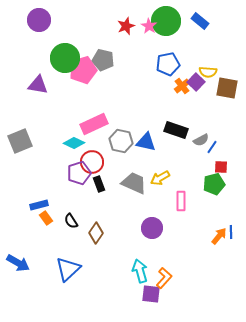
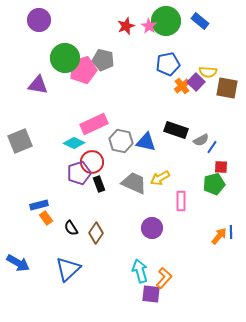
black semicircle at (71, 221): moved 7 px down
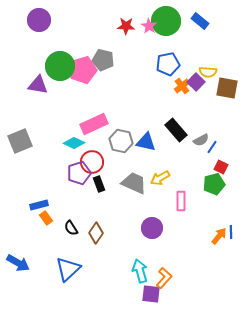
red star at (126, 26): rotated 24 degrees clockwise
green circle at (65, 58): moved 5 px left, 8 px down
black rectangle at (176, 130): rotated 30 degrees clockwise
red square at (221, 167): rotated 24 degrees clockwise
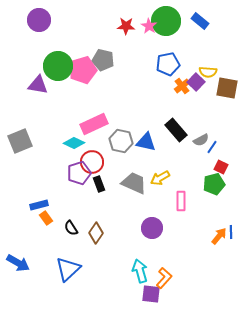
green circle at (60, 66): moved 2 px left
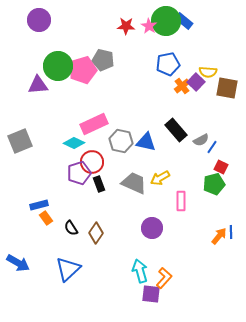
blue rectangle at (200, 21): moved 16 px left
purple triangle at (38, 85): rotated 15 degrees counterclockwise
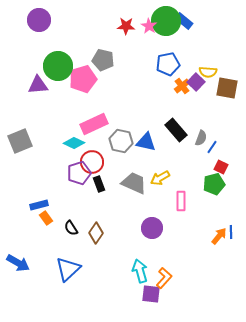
pink pentagon at (83, 70): moved 9 px down
gray semicircle at (201, 140): moved 2 px up; rotated 42 degrees counterclockwise
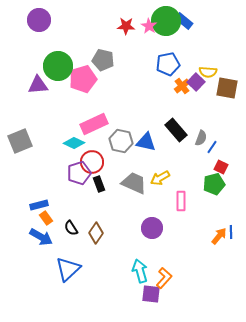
blue arrow at (18, 263): moved 23 px right, 26 px up
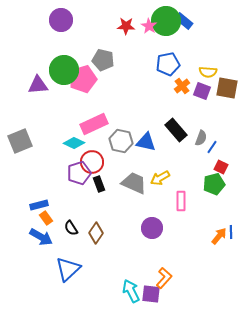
purple circle at (39, 20): moved 22 px right
green circle at (58, 66): moved 6 px right, 4 px down
purple square at (196, 82): moved 6 px right, 9 px down; rotated 24 degrees counterclockwise
cyan arrow at (140, 271): moved 9 px left, 20 px down; rotated 10 degrees counterclockwise
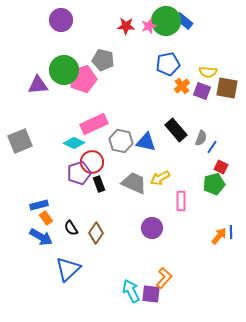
pink star at (149, 26): rotated 21 degrees clockwise
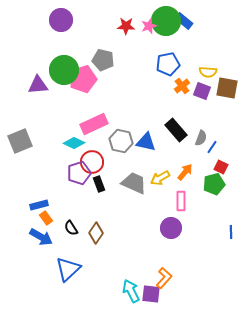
purple circle at (152, 228): moved 19 px right
orange arrow at (219, 236): moved 34 px left, 64 px up
